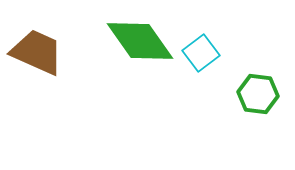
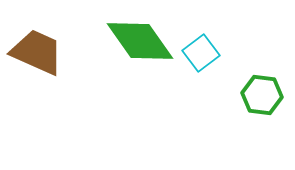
green hexagon: moved 4 px right, 1 px down
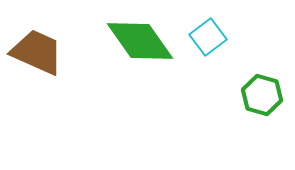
cyan square: moved 7 px right, 16 px up
green hexagon: rotated 9 degrees clockwise
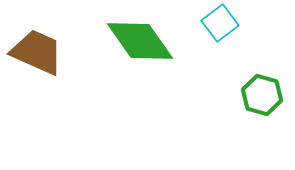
cyan square: moved 12 px right, 14 px up
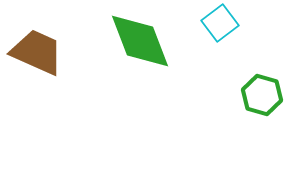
green diamond: rotated 14 degrees clockwise
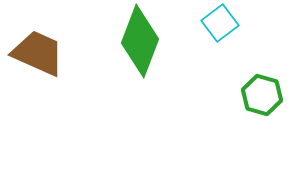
green diamond: rotated 42 degrees clockwise
brown trapezoid: moved 1 px right, 1 px down
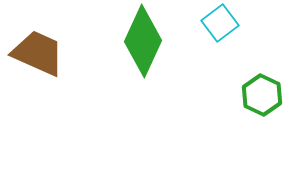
green diamond: moved 3 px right; rotated 4 degrees clockwise
green hexagon: rotated 9 degrees clockwise
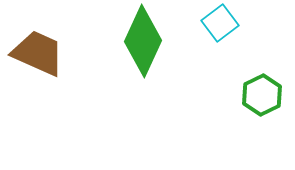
green hexagon: rotated 9 degrees clockwise
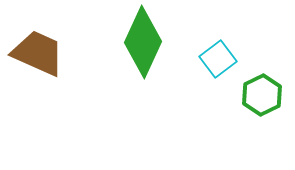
cyan square: moved 2 px left, 36 px down
green diamond: moved 1 px down
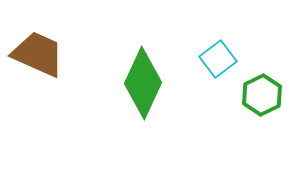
green diamond: moved 41 px down
brown trapezoid: moved 1 px down
